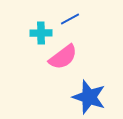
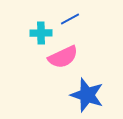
pink semicircle: rotated 12 degrees clockwise
blue star: moved 2 px left, 2 px up
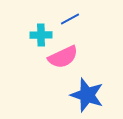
cyan cross: moved 2 px down
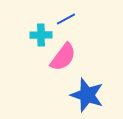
blue line: moved 4 px left
pink semicircle: rotated 28 degrees counterclockwise
